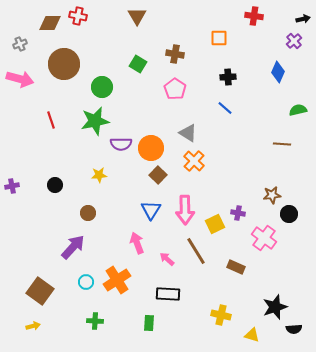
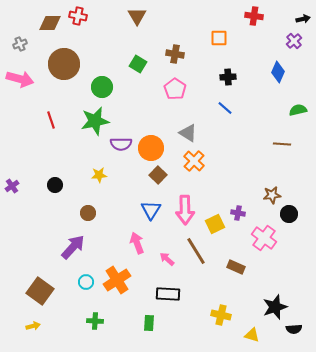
purple cross at (12, 186): rotated 24 degrees counterclockwise
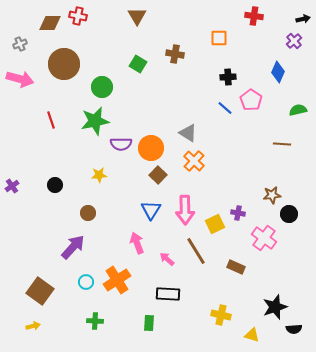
pink pentagon at (175, 89): moved 76 px right, 11 px down
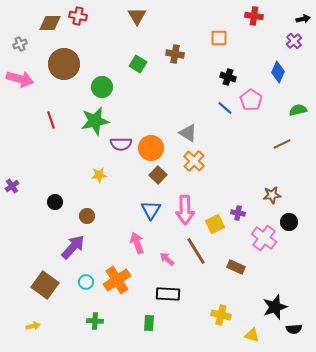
black cross at (228, 77): rotated 21 degrees clockwise
brown line at (282, 144): rotated 30 degrees counterclockwise
black circle at (55, 185): moved 17 px down
brown circle at (88, 213): moved 1 px left, 3 px down
black circle at (289, 214): moved 8 px down
brown square at (40, 291): moved 5 px right, 6 px up
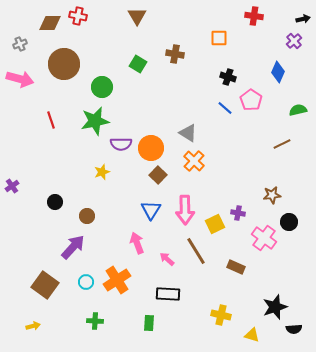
yellow star at (99, 175): moved 3 px right, 3 px up; rotated 14 degrees counterclockwise
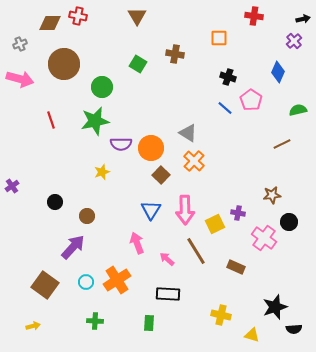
brown square at (158, 175): moved 3 px right
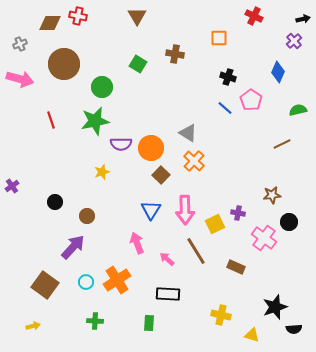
red cross at (254, 16): rotated 18 degrees clockwise
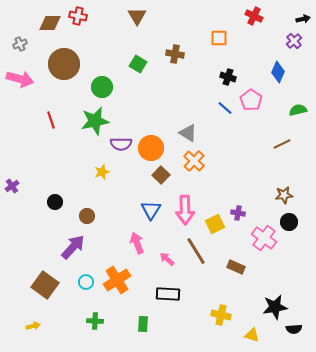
brown star at (272, 195): moved 12 px right
black star at (275, 307): rotated 10 degrees clockwise
green rectangle at (149, 323): moved 6 px left, 1 px down
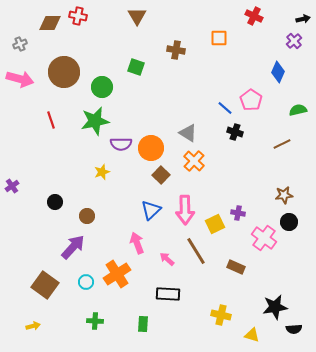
brown cross at (175, 54): moved 1 px right, 4 px up
brown circle at (64, 64): moved 8 px down
green square at (138, 64): moved 2 px left, 3 px down; rotated 12 degrees counterclockwise
black cross at (228, 77): moved 7 px right, 55 px down
blue triangle at (151, 210): rotated 15 degrees clockwise
orange cross at (117, 280): moved 6 px up
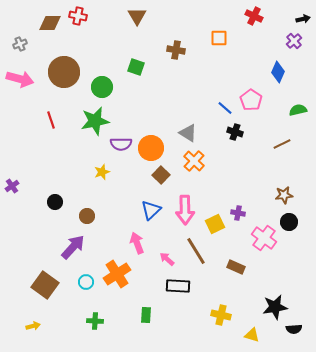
black rectangle at (168, 294): moved 10 px right, 8 px up
green rectangle at (143, 324): moved 3 px right, 9 px up
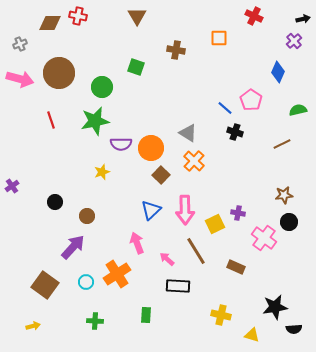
brown circle at (64, 72): moved 5 px left, 1 px down
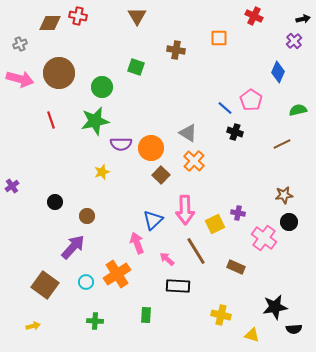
blue triangle at (151, 210): moved 2 px right, 10 px down
